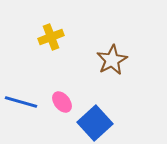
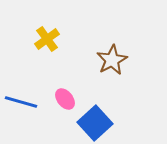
yellow cross: moved 4 px left, 2 px down; rotated 15 degrees counterclockwise
pink ellipse: moved 3 px right, 3 px up
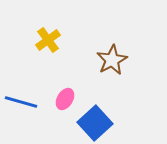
yellow cross: moved 1 px right, 1 px down
pink ellipse: rotated 70 degrees clockwise
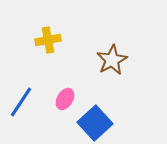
yellow cross: rotated 25 degrees clockwise
blue line: rotated 72 degrees counterclockwise
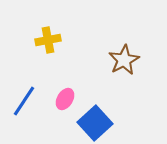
brown star: moved 12 px right
blue line: moved 3 px right, 1 px up
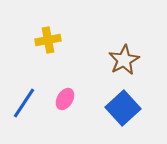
blue line: moved 2 px down
blue square: moved 28 px right, 15 px up
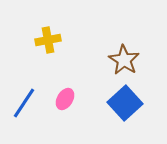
brown star: rotated 12 degrees counterclockwise
blue square: moved 2 px right, 5 px up
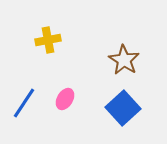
blue square: moved 2 px left, 5 px down
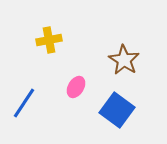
yellow cross: moved 1 px right
pink ellipse: moved 11 px right, 12 px up
blue square: moved 6 px left, 2 px down; rotated 12 degrees counterclockwise
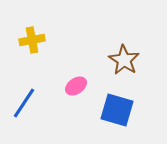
yellow cross: moved 17 px left
pink ellipse: moved 1 px up; rotated 25 degrees clockwise
blue square: rotated 20 degrees counterclockwise
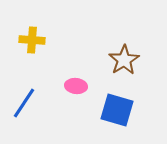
yellow cross: rotated 15 degrees clockwise
brown star: rotated 8 degrees clockwise
pink ellipse: rotated 40 degrees clockwise
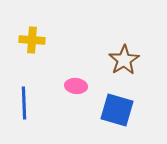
blue line: rotated 36 degrees counterclockwise
